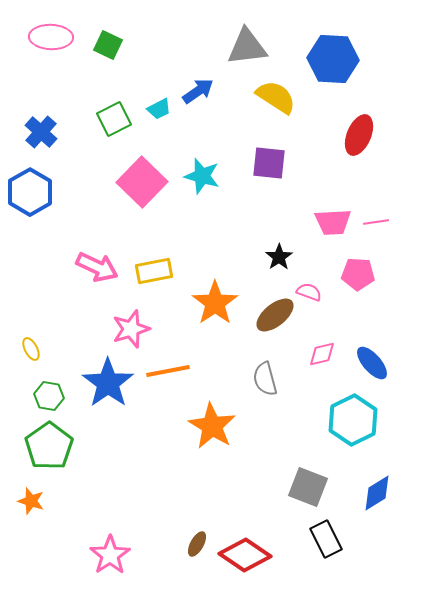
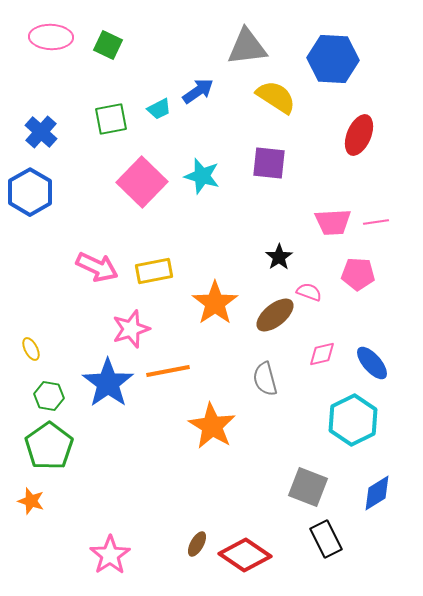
green square at (114, 119): moved 3 px left; rotated 16 degrees clockwise
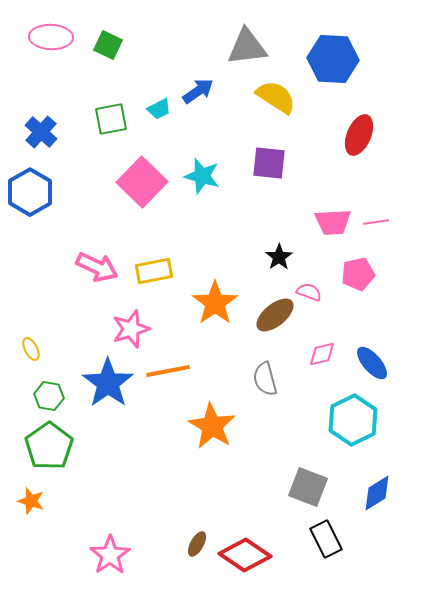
pink pentagon at (358, 274): rotated 16 degrees counterclockwise
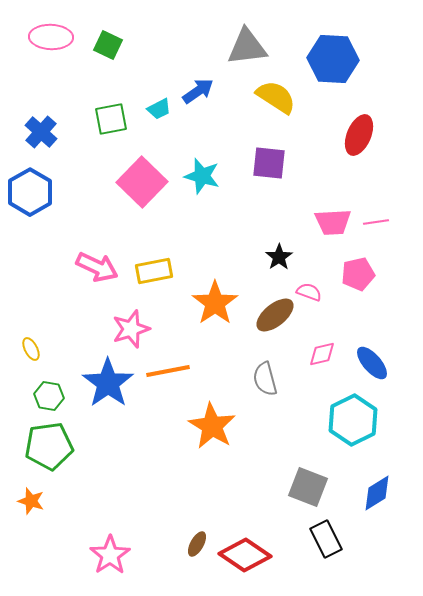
green pentagon at (49, 446): rotated 27 degrees clockwise
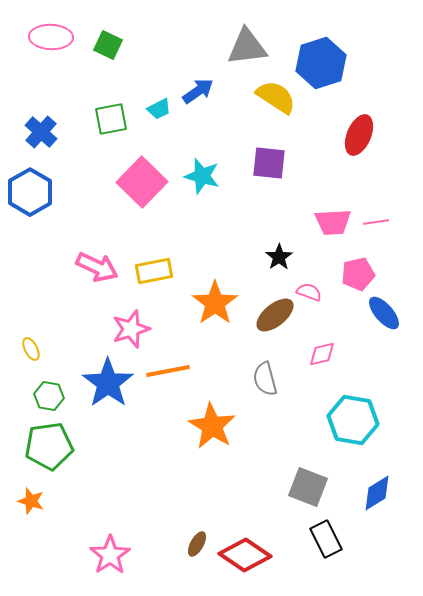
blue hexagon at (333, 59): moved 12 px left, 4 px down; rotated 21 degrees counterclockwise
blue ellipse at (372, 363): moved 12 px right, 50 px up
cyan hexagon at (353, 420): rotated 24 degrees counterclockwise
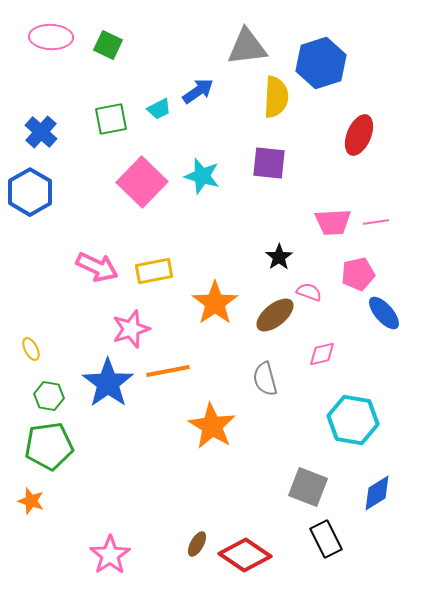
yellow semicircle at (276, 97): rotated 60 degrees clockwise
